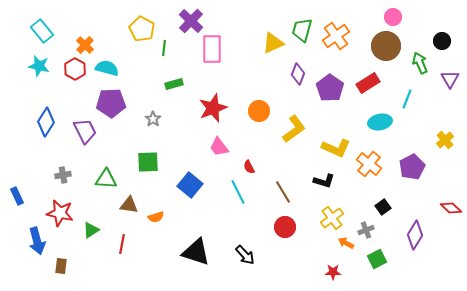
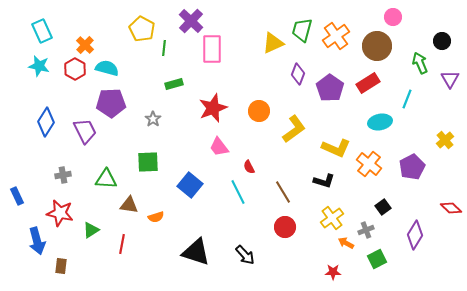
cyan rectangle at (42, 31): rotated 15 degrees clockwise
brown circle at (386, 46): moved 9 px left
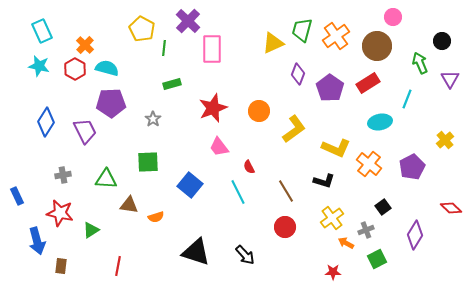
purple cross at (191, 21): moved 3 px left
green rectangle at (174, 84): moved 2 px left
brown line at (283, 192): moved 3 px right, 1 px up
red line at (122, 244): moved 4 px left, 22 px down
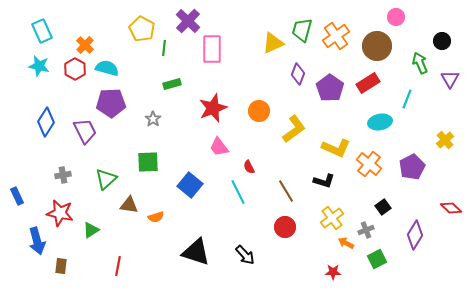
pink circle at (393, 17): moved 3 px right
green triangle at (106, 179): rotated 45 degrees counterclockwise
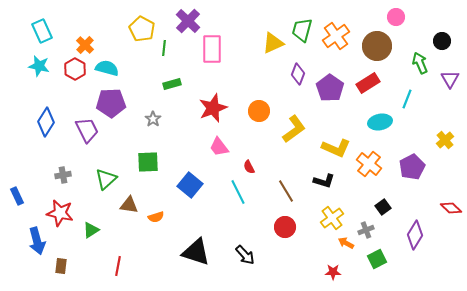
purple trapezoid at (85, 131): moved 2 px right, 1 px up
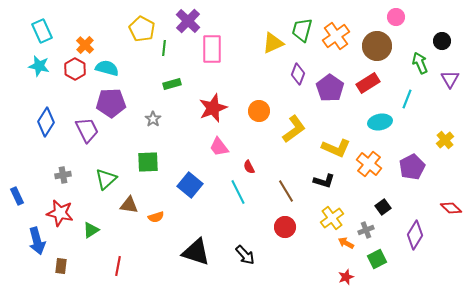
red star at (333, 272): moved 13 px right, 5 px down; rotated 21 degrees counterclockwise
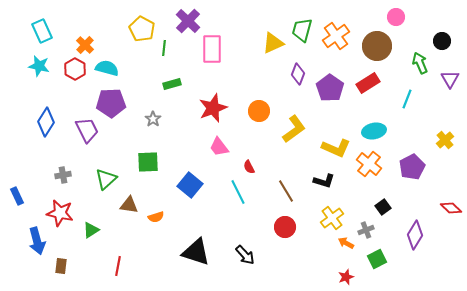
cyan ellipse at (380, 122): moved 6 px left, 9 px down
